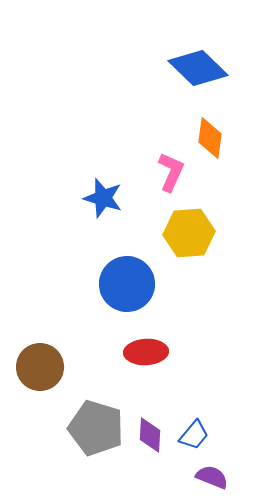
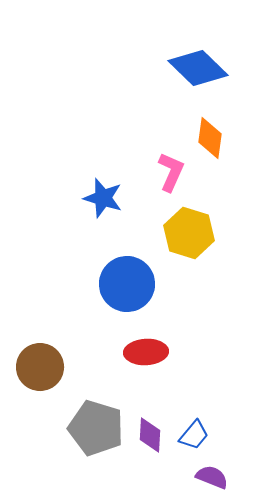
yellow hexagon: rotated 21 degrees clockwise
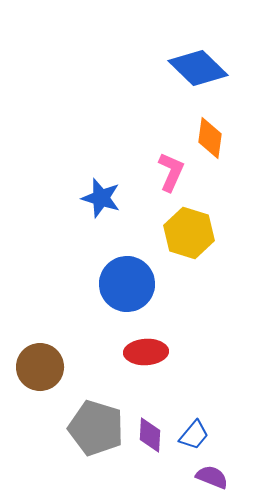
blue star: moved 2 px left
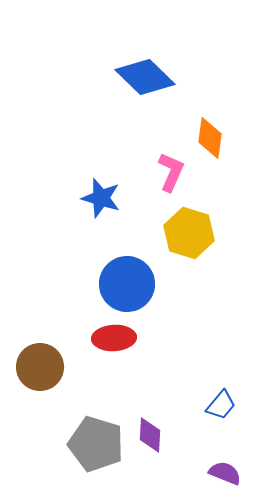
blue diamond: moved 53 px left, 9 px down
red ellipse: moved 32 px left, 14 px up
gray pentagon: moved 16 px down
blue trapezoid: moved 27 px right, 30 px up
purple semicircle: moved 13 px right, 4 px up
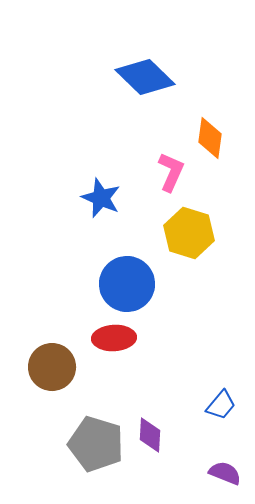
blue star: rotated 6 degrees clockwise
brown circle: moved 12 px right
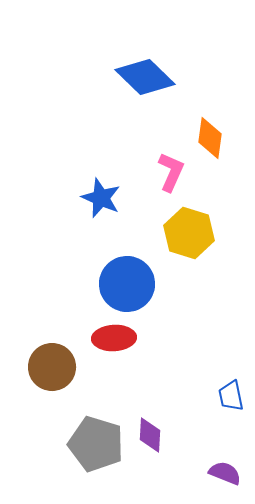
blue trapezoid: moved 10 px right, 9 px up; rotated 128 degrees clockwise
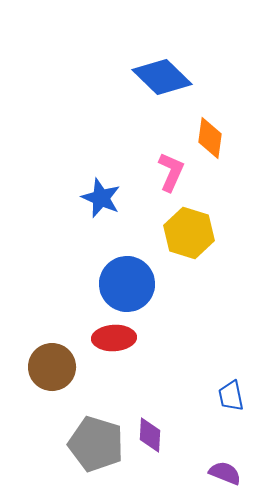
blue diamond: moved 17 px right
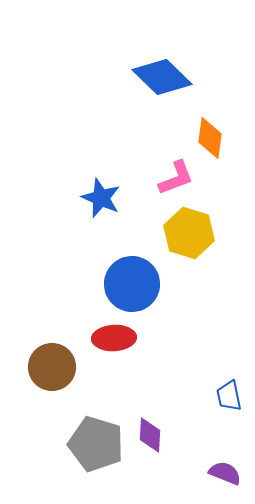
pink L-shape: moved 5 px right, 6 px down; rotated 45 degrees clockwise
blue circle: moved 5 px right
blue trapezoid: moved 2 px left
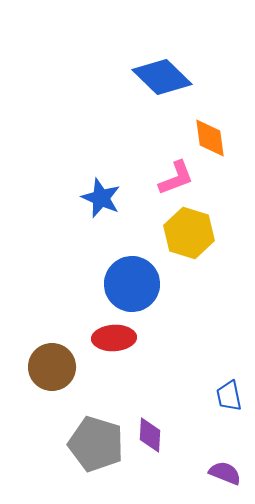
orange diamond: rotated 15 degrees counterclockwise
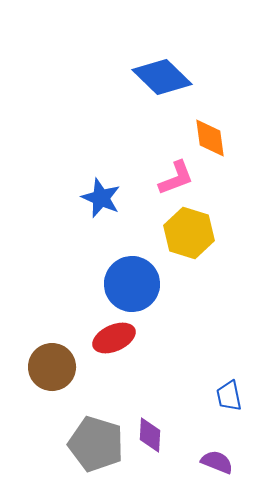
red ellipse: rotated 21 degrees counterclockwise
purple semicircle: moved 8 px left, 11 px up
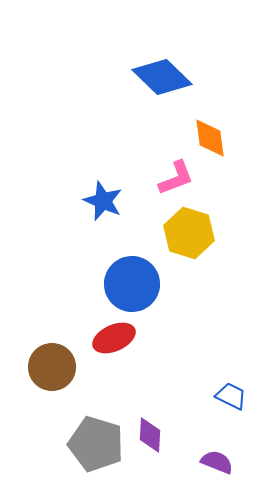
blue star: moved 2 px right, 3 px down
blue trapezoid: moved 2 px right; rotated 128 degrees clockwise
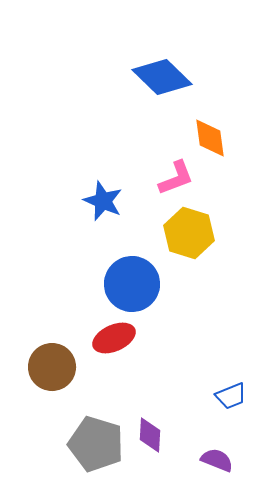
blue trapezoid: rotated 132 degrees clockwise
purple semicircle: moved 2 px up
